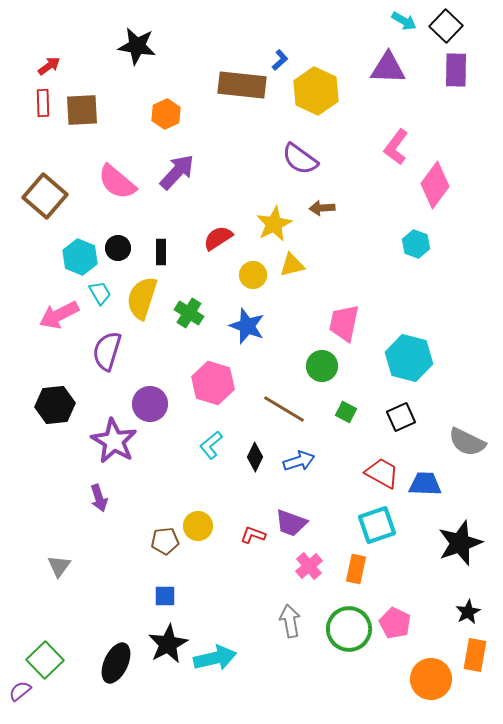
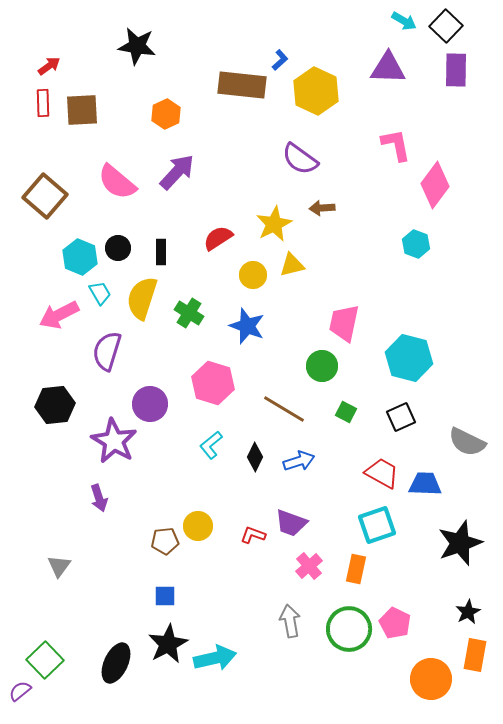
pink L-shape at (396, 147): moved 2 px up; rotated 132 degrees clockwise
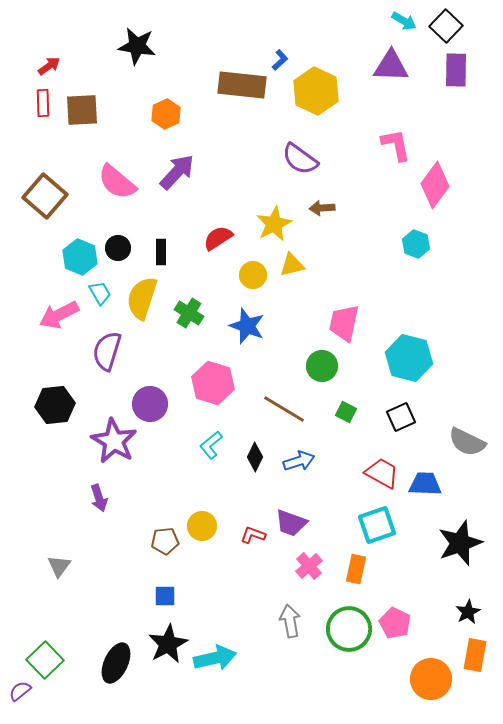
purple triangle at (388, 68): moved 3 px right, 2 px up
yellow circle at (198, 526): moved 4 px right
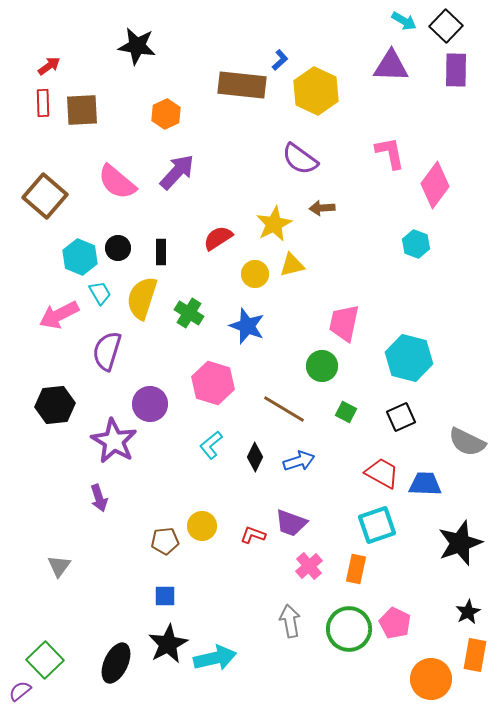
pink L-shape at (396, 145): moved 6 px left, 8 px down
yellow circle at (253, 275): moved 2 px right, 1 px up
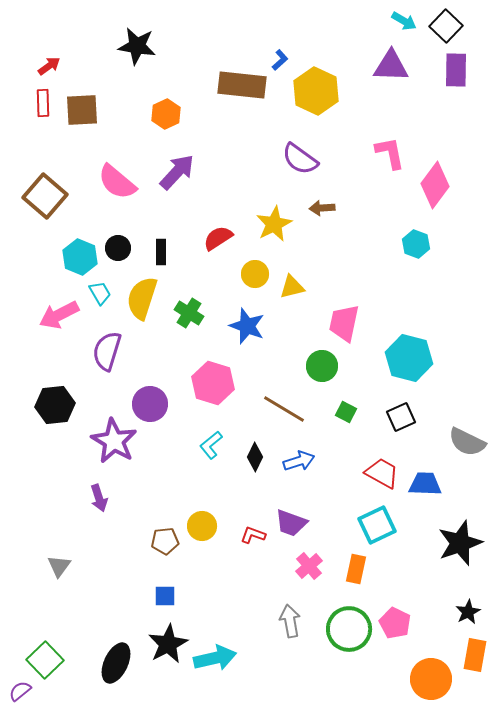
yellow triangle at (292, 265): moved 22 px down
cyan square at (377, 525): rotated 6 degrees counterclockwise
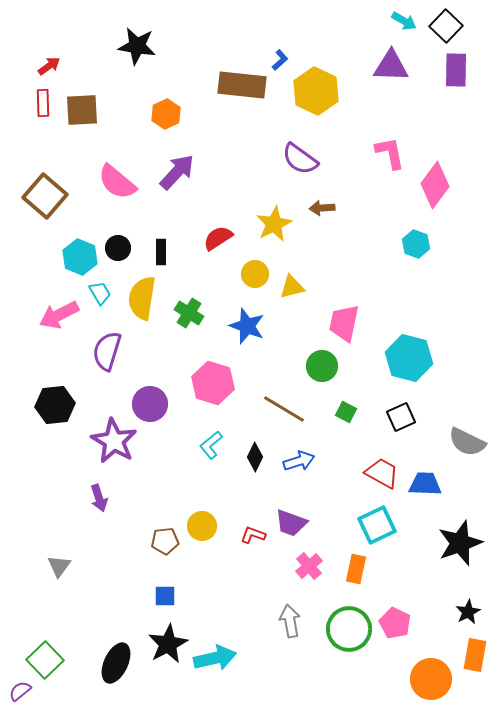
yellow semicircle at (142, 298): rotated 9 degrees counterclockwise
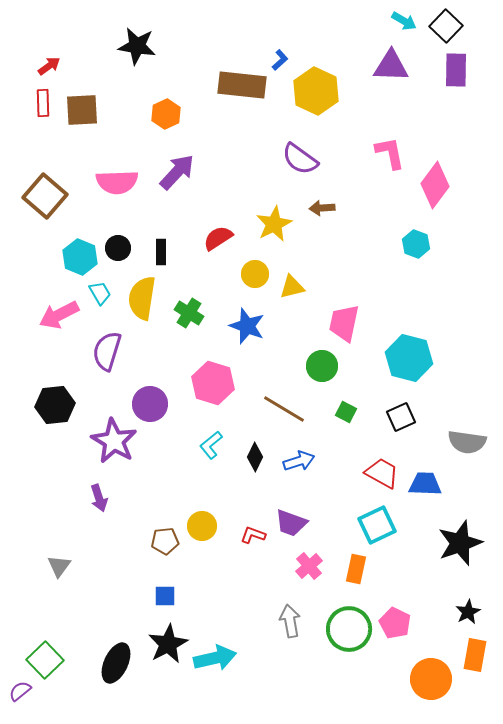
pink semicircle at (117, 182): rotated 42 degrees counterclockwise
gray semicircle at (467, 442): rotated 18 degrees counterclockwise
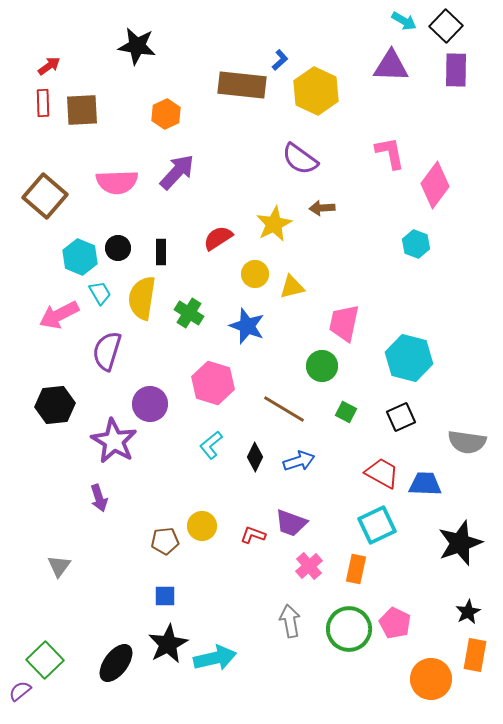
black ellipse at (116, 663): rotated 12 degrees clockwise
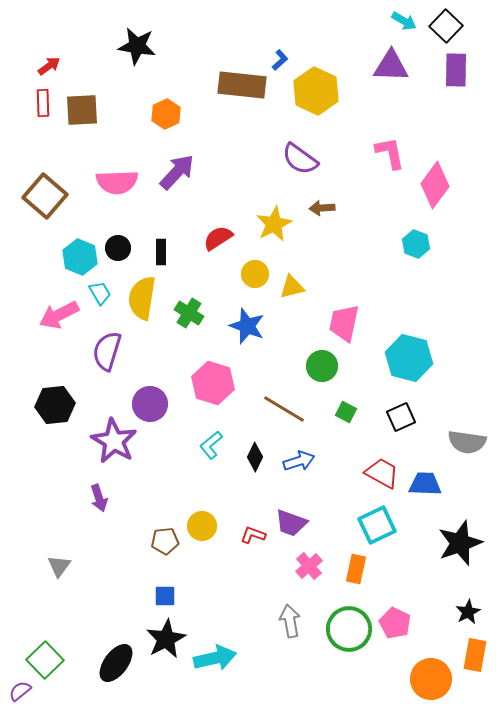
black star at (168, 644): moved 2 px left, 5 px up
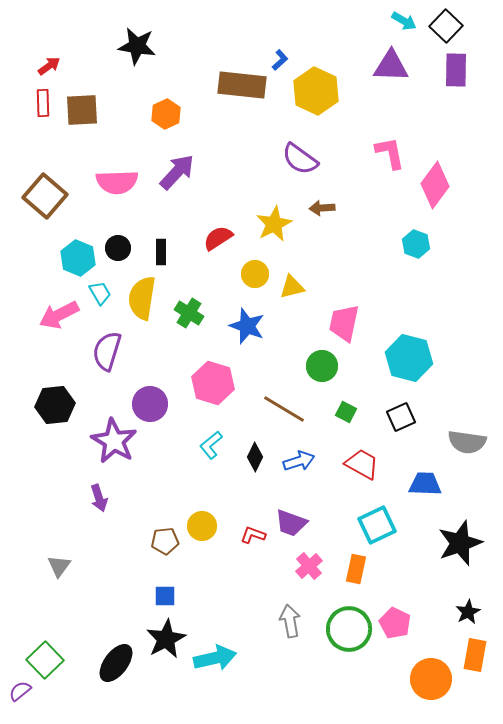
cyan hexagon at (80, 257): moved 2 px left, 1 px down
red trapezoid at (382, 473): moved 20 px left, 9 px up
